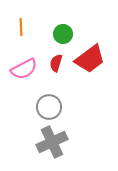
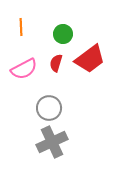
gray circle: moved 1 px down
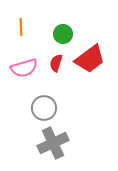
pink semicircle: moved 1 px up; rotated 12 degrees clockwise
gray circle: moved 5 px left
gray cross: moved 1 px right, 1 px down
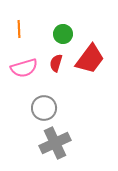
orange line: moved 2 px left, 2 px down
red trapezoid: rotated 16 degrees counterclockwise
gray cross: moved 2 px right
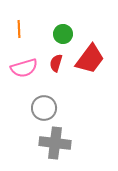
gray cross: rotated 32 degrees clockwise
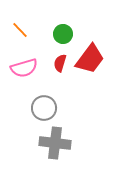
orange line: moved 1 px right, 1 px down; rotated 42 degrees counterclockwise
red semicircle: moved 4 px right
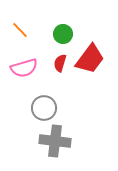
gray cross: moved 2 px up
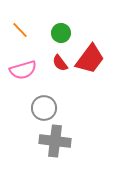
green circle: moved 2 px left, 1 px up
red semicircle: rotated 54 degrees counterclockwise
pink semicircle: moved 1 px left, 2 px down
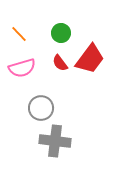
orange line: moved 1 px left, 4 px down
pink semicircle: moved 1 px left, 2 px up
gray circle: moved 3 px left
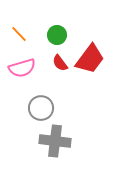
green circle: moved 4 px left, 2 px down
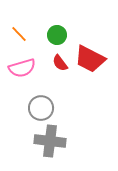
red trapezoid: rotated 80 degrees clockwise
gray cross: moved 5 px left
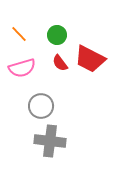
gray circle: moved 2 px up
